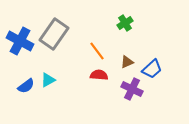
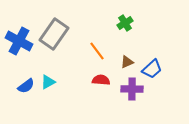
blue cross: moved 1 px left
red semicircle: moved 2 px right, 5 px down
cyan triangle: moved 2 px down
purple cross: rotated 25 degrees counterclockwise
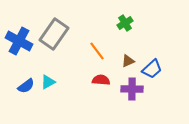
brown triangle: moved 1 px right, 1 px up
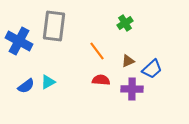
gray rectangle: moved 8 px up; rotated 28 degrees counterclockwise
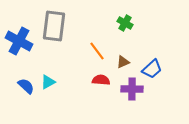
green cross: rotated 28 degrees counterclockwise
brown triangle: moved 5 px left, 1 px down
blue semicircle: rotated 102 degrees counterclockwise
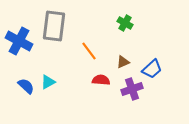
orange line: moved 8 px left
purple cross: rotated 20 degrees counterclockwise
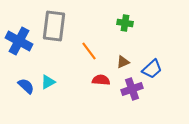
green cross: rotated 21 degrees counterclockwise
